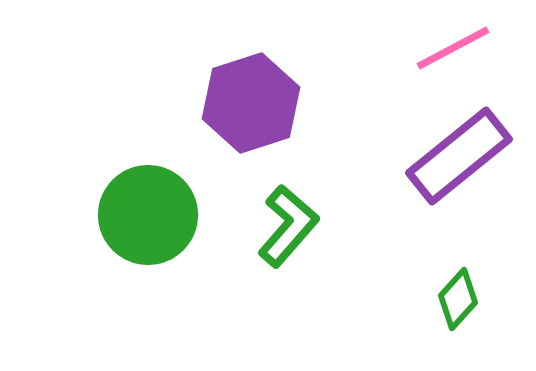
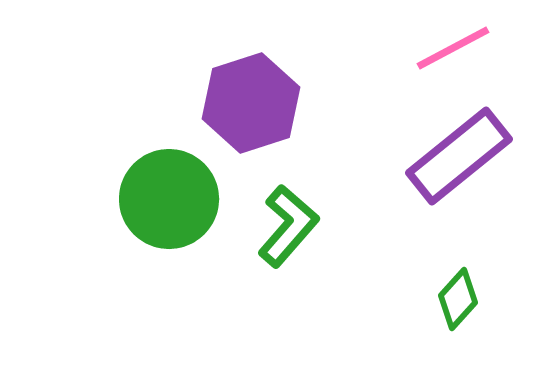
green circle: moved 21 px right, 16 px up
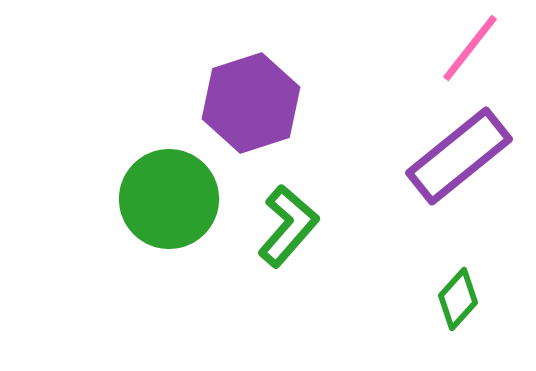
pink line: moved 17 px right; rotated 24 degrees counterclockwise
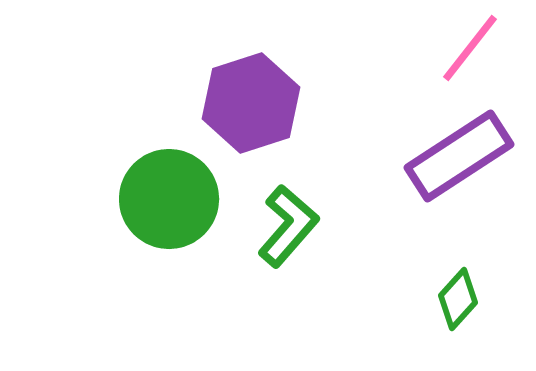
purple rectangle: rotated 6 degrees clockwise
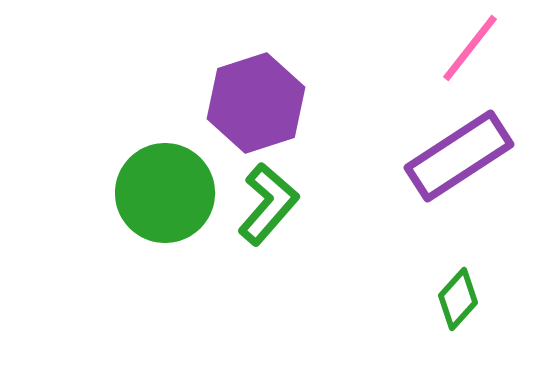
purple hexagon: moved 5 px right
green circle: moved 4 px left, 6 px up
green L-shape: moved 20 px left, 22 px up
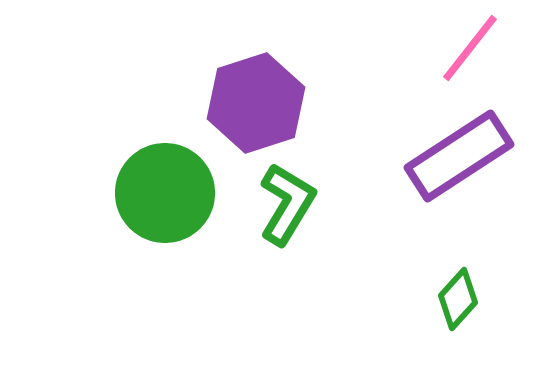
green L-shape: moved 19 px right; rotated 10 degrees counterclockwise
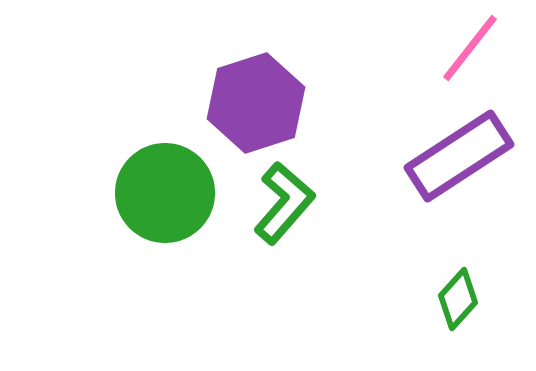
green L-shape: moved 3 px left, 1 px up; rotated 10 degrees clockwise
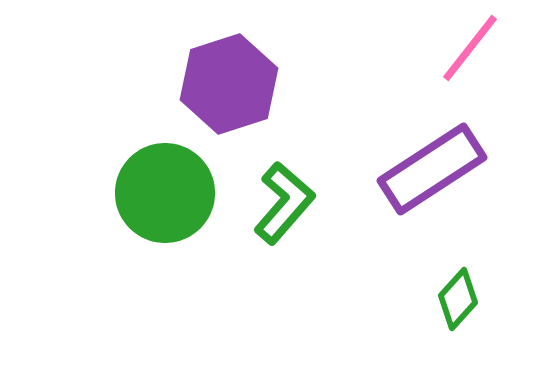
purple hexagon: moved 27 px left, 19 px up
purple rectangle: moved 27 px left, 13 px down
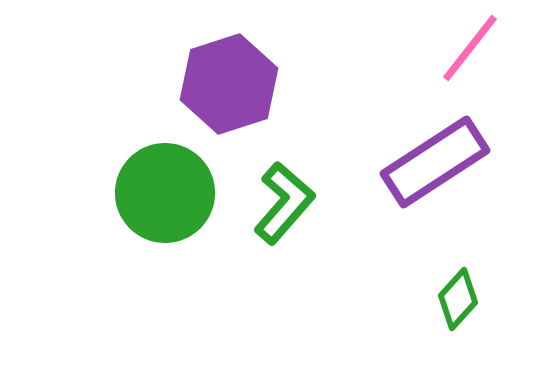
purple rectangle: moved 3 px right, 7 px up
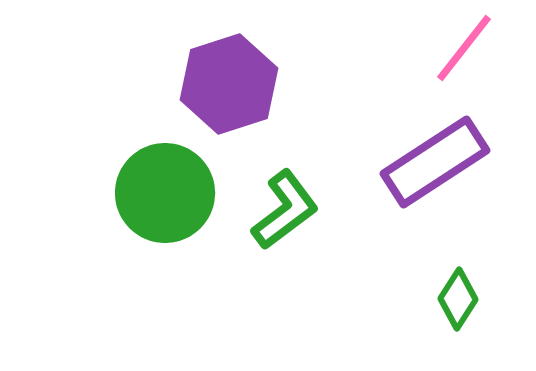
pink line: moved 6 px left
green L-shape: moved 1 px right, 7 px down; rotated 12 degrees clockwise
green diamond: rotated 10 degrees counterclockwise
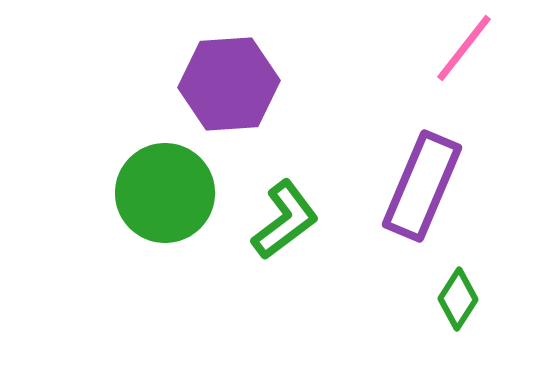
purple hexagon: rotated 14 degrees clockwise
purple rectangle: moved 13 px left, 24 px down; rotated 34 degrees counterclockwise
green L-shape: moved 10 px down
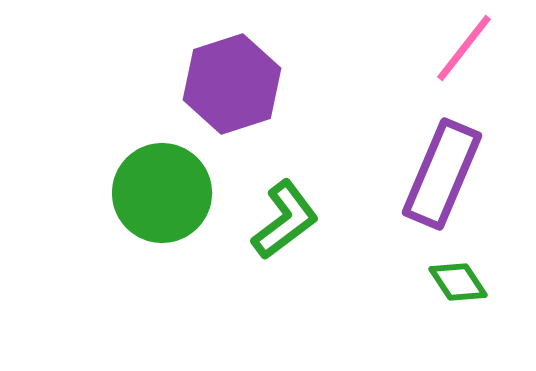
purple hexagon: moved 3 px right; rotated 14 degrees counterclockwise
purple rectangle: moved 20 px right, 12 px up
green circle: moved 3 px left
green diamond: moved 17 px up; rotated 66 degrees counterclockwise
